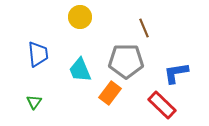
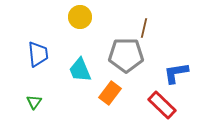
brown line: rotated 36 degrees clockwise
gray pentagon: moved 6 px up
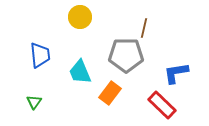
blue trapezoid: moved 2 px right, 1 px down
cyan trapezoid: moved 2 px down
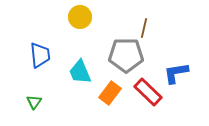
red rectangle: moved 14 px left, 13 px up
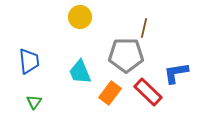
blue trapezoid: moved 11 px left, 6 px down
